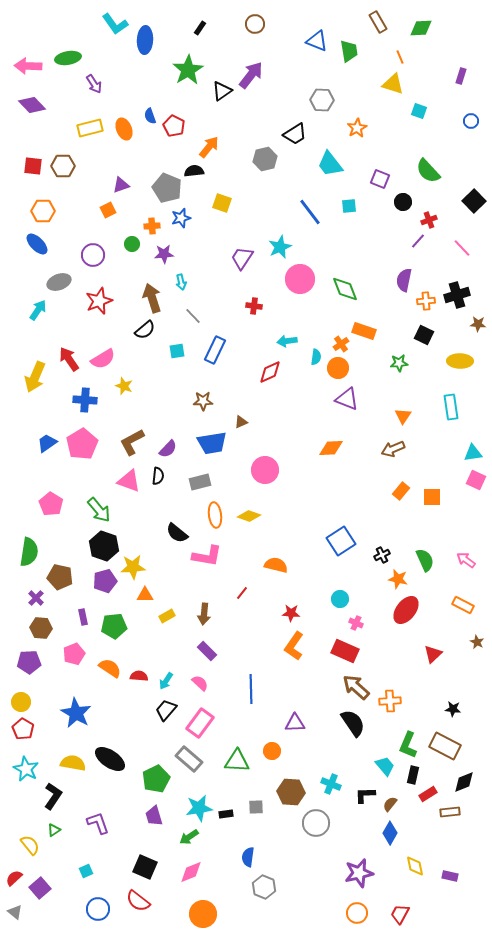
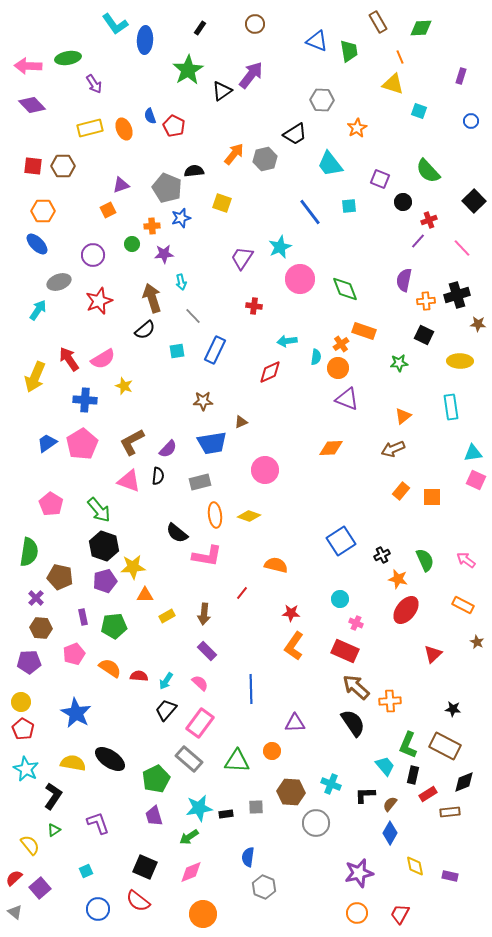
orange arrow at (209, 147): moved 25 px right, 7 px down
orange triangle at (403, 416): rotated 18 degrees clockwise
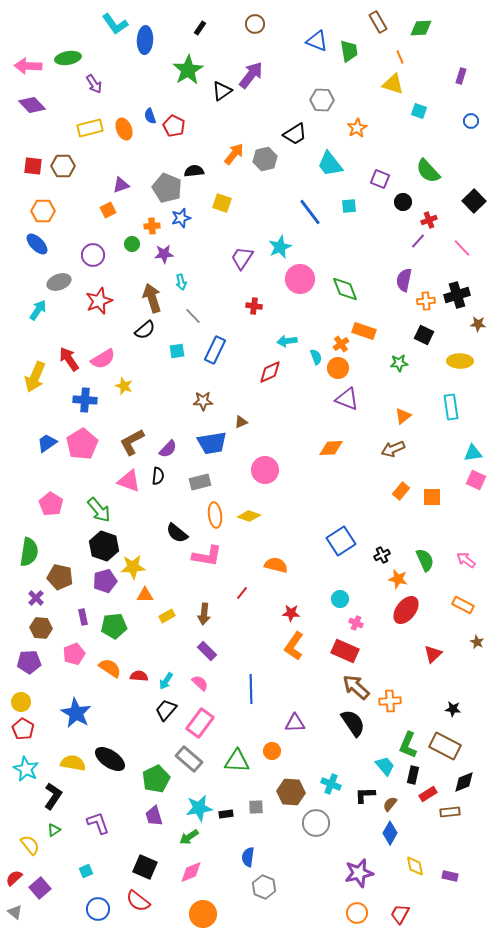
cyan semicircle at (316, 357): rotated 28 degrees counterclockwise
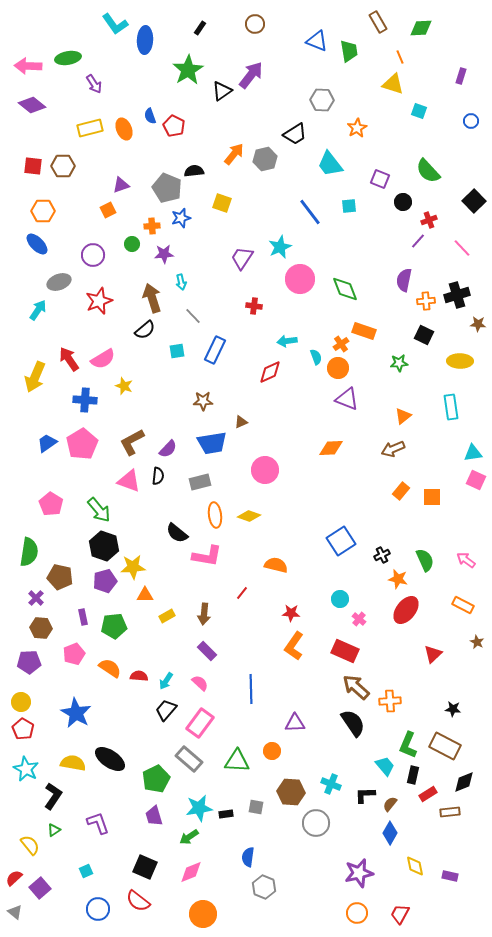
purple diamond at (32, 105): rotated 8 degrees counterclockwise
pink cross at (356, 623): moved 3 px right, 4 px up; rotated 16 degrees clockwise
gray square at (256, 807): rotated 14 degrees clockwise
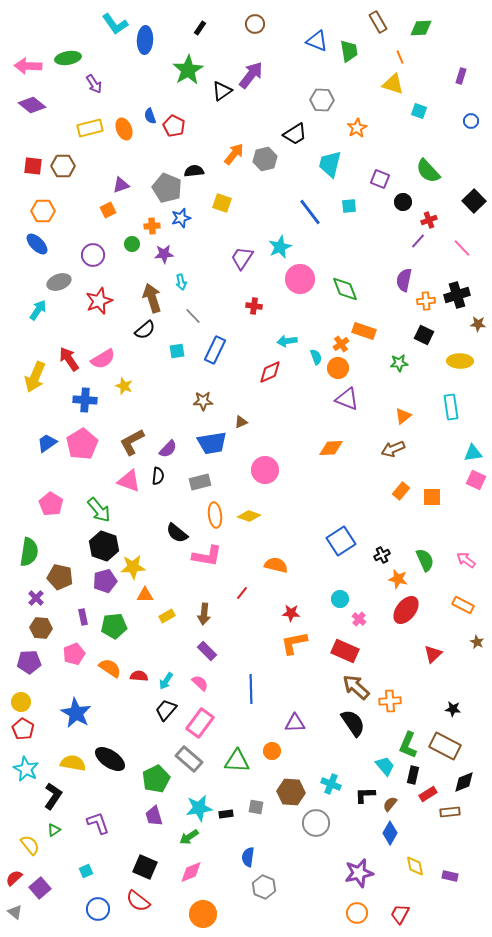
cyan trapezoid at (330, 164): rotated 52 degrees clockwise
orange L-shape at (294, 646): moved 3 px up; rotated 44 degrees clockwise
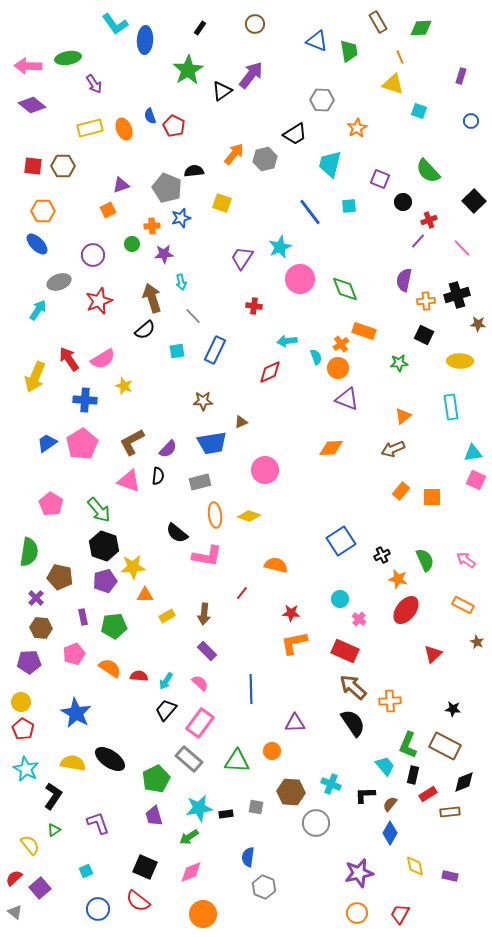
brown arrow at (356, 687): moved 3 px left
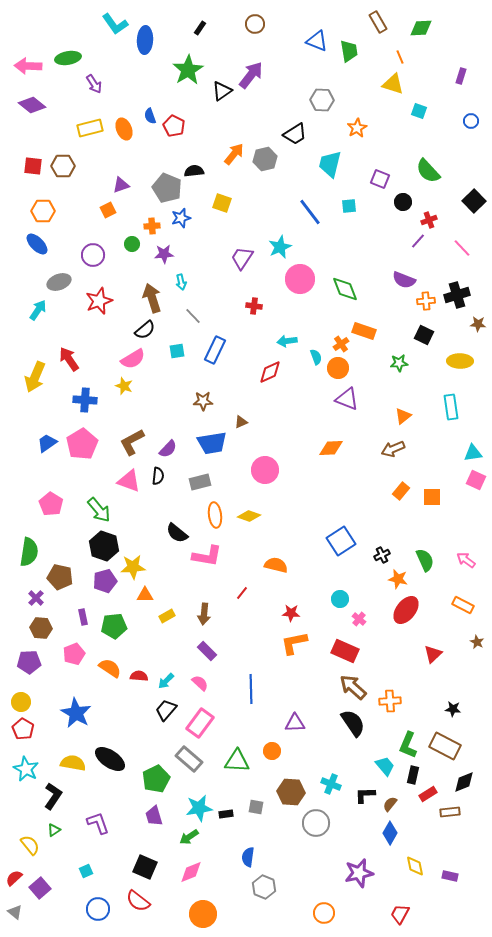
purple semicircle at (404, 280): rotated 80 degrees counterclockwise
pink semicircle at (103, 359): moved 30 px right
cyan arrow at (166, 681): rotated 12 degrees clockwise
orange circle at (357, 913): moved 33 px left
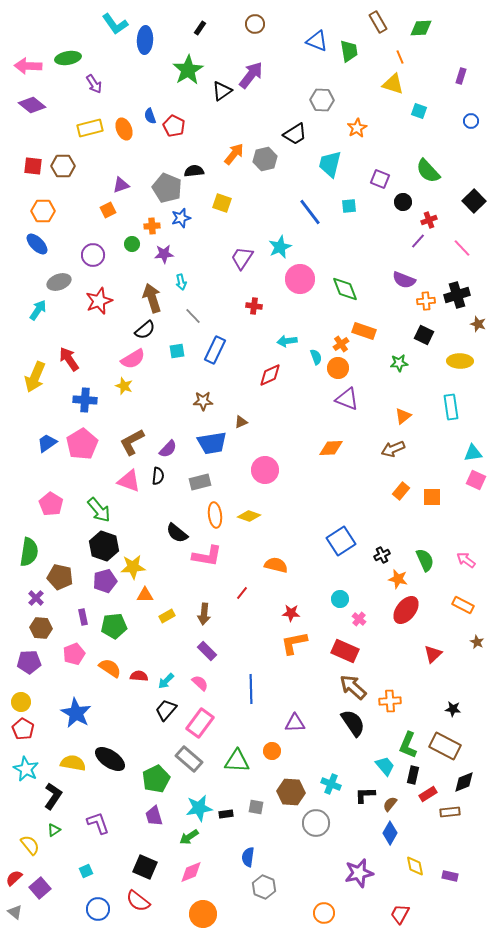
brown star at (478, 324): rotated 14 degrees clockwise
red diamond at (270, 372): moved 3 px down
